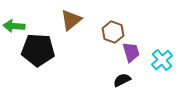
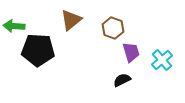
brown hexagon: moved 4 px up
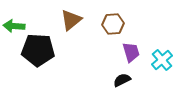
brown hexagon: moved 4 px up; rotated 25 degrees counterclockwise
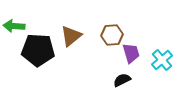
brown triangle: moved 16 px down
brown hexagon: moved 1 px left, 11 px down
purple trapezoid: moved 1 px down
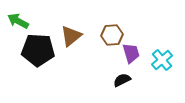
green arrow: moved 4 px right, 5 px up; rotated 25 degrees clockwise
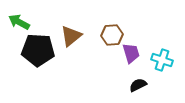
green arrow: moved 1 px right, 1 px down
cyan cross: rotated 30 degrees counterclockwise
black semicircle: moved 16 px right, 5 px down
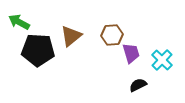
cyan cross: rotated 25 degrees clockwise
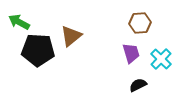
brown hexagon: moved 28 px right, 12 px up
cyan cross: moved 1 px left, 1 px up
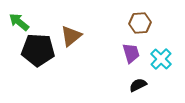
green arrow: rotated 10 degrees clockwise
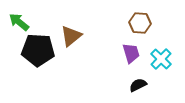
brown hexagon: rotated 10 degrees clockwise
